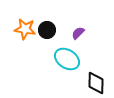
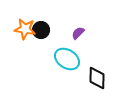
black circle: moved 6 px left
black diamond: moved 1 px right, 5 px up
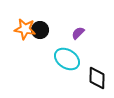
black circle: moved 1 px left
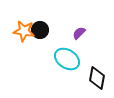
orange star: moved 1 px left, 2 px down
purple semicircle: moved 1 px right
black diamond: rotated 10 degrees clockwise
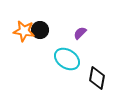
purple semicircle: moved 1 px right
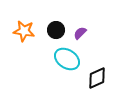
black circle: moved 16 px right
black diamond: rotated 55 degrees clockwise
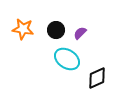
orange star: moved 1 px left, 2 px up
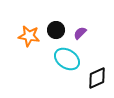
orange star: moved 6 px right, 7 px down
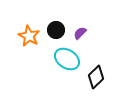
orange star: rotated 20 degrees clockwise
black diamond: moved 1 px left, 1 px up; rotated 20 degrees counterclockwise
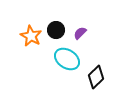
orange star: moved 2 px right
